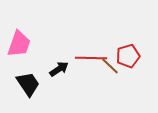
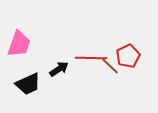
red pentagon: rotated 10 degrees counterclockwise
black trapezoid: rotated 100 degrees clockwise
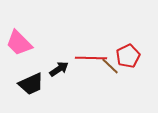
pink trapezoid: moved 1 px up; rotated 116 degrees clockwise
black trapezoid: moved 3 px right
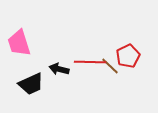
pink trapezoid: rotated 28 degrees clockwise
red line: moved 1 px left, 4 px down
black arrow: rotated 132 degrees counterclockwise
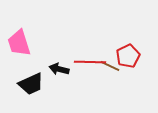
brown line: rotated 18 degrees counterclockwise
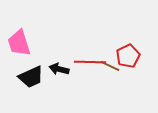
black trapezoid: moved 7 px up
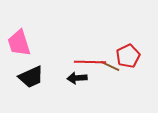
black arrow: moved 18 px right, 9 px down; rotated 18 degrees counterclockwise
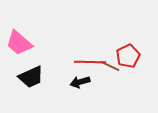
pink trapezoid: rotated 32 degrees counterclockwise
black arrow: moved 3 px right, 4 px down; rotated 12 degrees counterclockwise
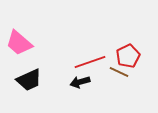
red line: rotated 20 degrees counterclockwise
brown line: moved 9 px right, 6 px down
black trapezoid: moved 2 px left, 3 px down
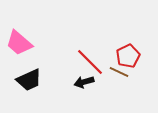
red line: rotated 64 degrees clockwise
black arrow: moved 4 px right
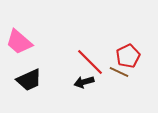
pink trapezoid: moved 1 px up
